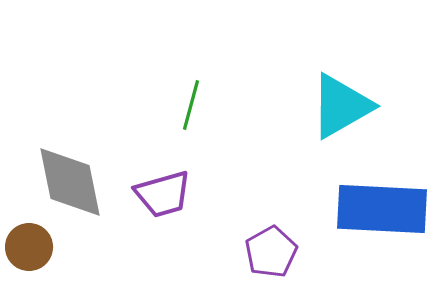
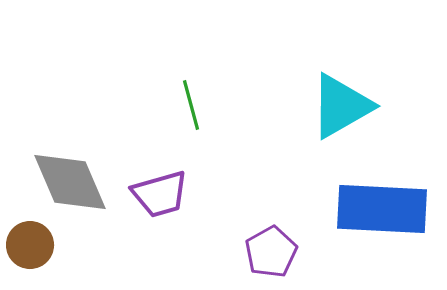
green line: rotated 30 degrees counterclockwise
gray diamond: rotated 12 degrees counterclockwise
purple trapezoid: moved 3 px left
brown circle: moved 1 px right, 2 px up
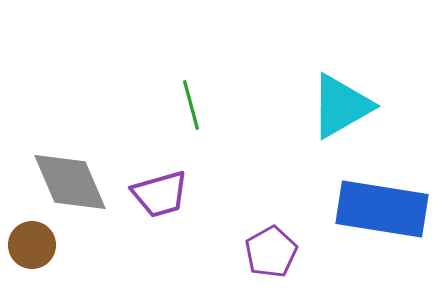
blue rectangle: rotated 6 degrees clockwise
brown circle: moved 2 px right
